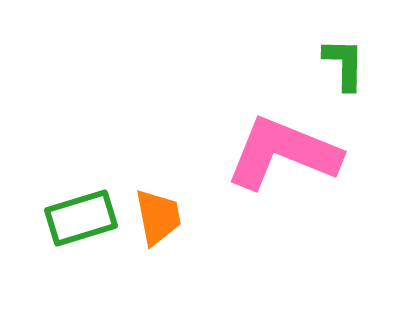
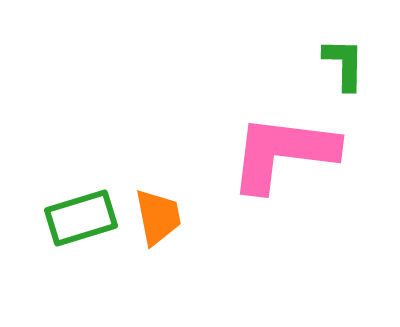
pink L-shape: rotated 15 degrees counterclockwise
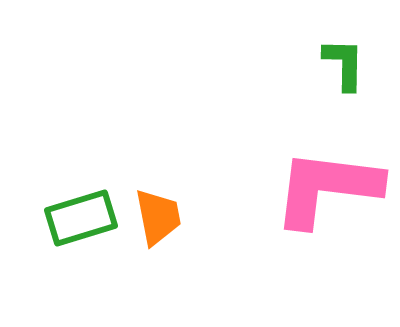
pink L-shape: moved 44 px right, 35 px down
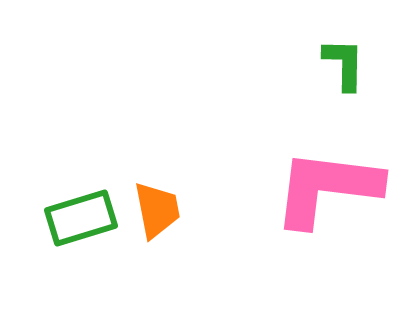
orange trapezoid: moved 1 px left, 7 px up
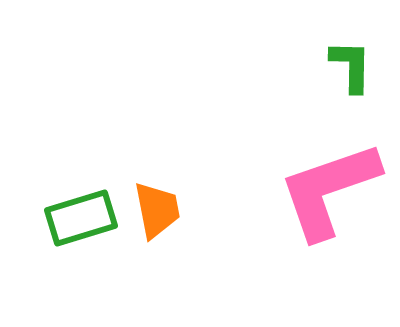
green L-shape: moved 7 px right, 2 px down
pink L-shape: moved 2 px right, 2 px down; rotated 26 degrees counterclockwise
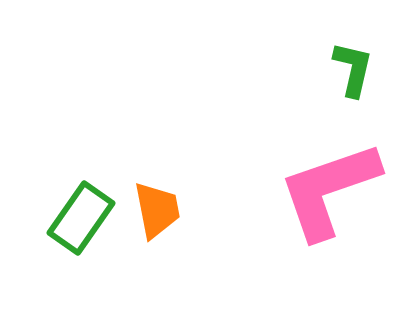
green L-shape: moved 2 px right, 3 px down; rotated 12 degrees clockwise
green rectangle: rotated 38 degrees counterclockwise
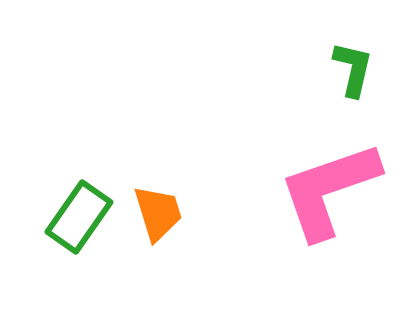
orange trapezoid: moved 1 px right, 3 px down; rotated 6 degrees counterclockwise
green rectangle: moved 2 px left, 1 px up
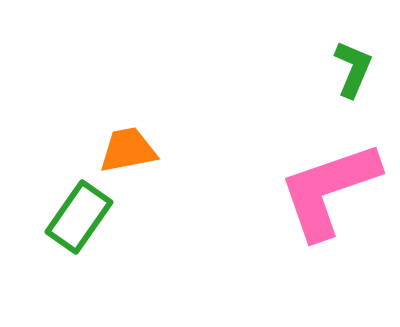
green L-shape: rotated 10 degrees clockwise
orange trapezoid: moved 30 px left, 63 px up; rotated 84 degrees counterclockwise
